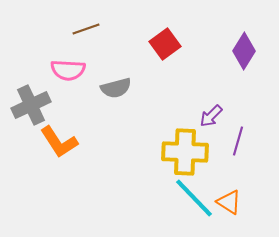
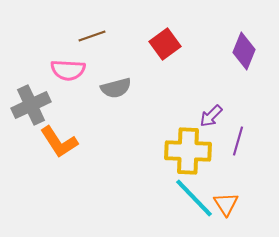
brown line: moved 6 px right, 7 px down
purple diamond: rotated 9 degrees counterclockwise
yellow cross: moved 3 px right, 1 px up
orange triangle: moved 3 px left, 2 px down; rotated 24 degrees clockwise
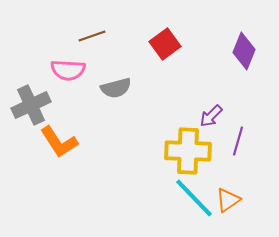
orange triangle: moved 2 px right, 4 px up; rotated 28 degrees clockwise
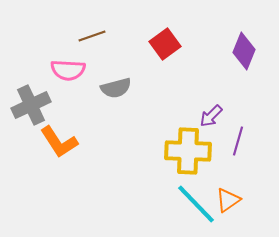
cyan line: moved 2 px right, 6 px down
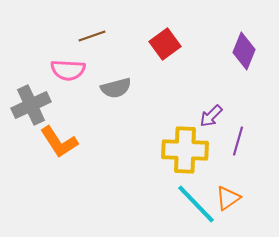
yellow cross: moved 3 px left, 1 px up
orange triangle: moved 2 px up
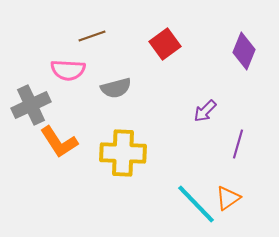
purple arrow: moved 6 px left, 5 px up
purple line: moved 3 px down
yellow cross: moved 62 px left, 3 px down
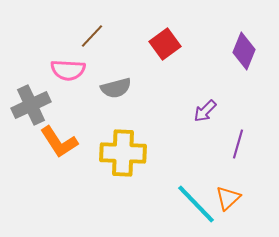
brown line: rotated 28 degrees counterclockwise
orange triangle: rotated 8 degrees counterclockwise
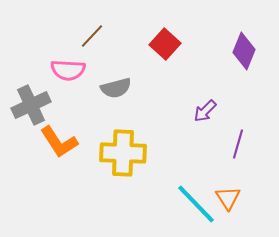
red square: rotated 12 degrees counterclockwise
orange triangle: rotated 20 degrees counterclockwise
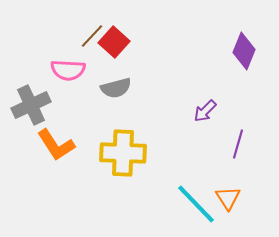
red square: moved 51 px left, 2 px up
orange L-shape: moved 3 px left, 3 px down
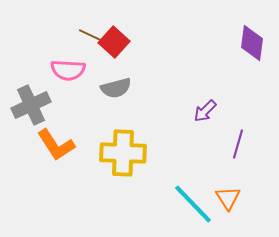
brown line: rotated 72 degrees clockwise
purple diamond: moved 8 px right, 8 px up; rotated 15 degrees counterclockwise
cyan line: moved 3 px left
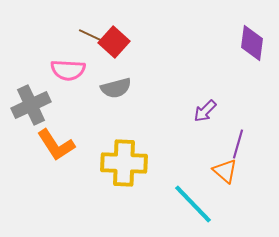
yellow cross: moved 1 px right, 10 px down
orange triangle: moved 3 px left, 27 px up; rotated 16 degrees counterclockwise
